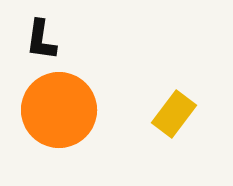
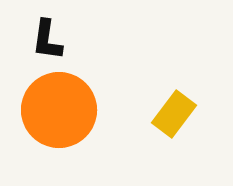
black L-shape: moved 6 px right
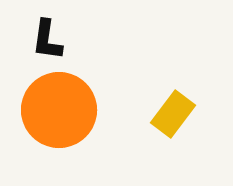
yellow rectangle: moved 1 px left
